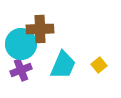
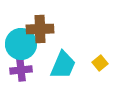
yellow square: moved 1 px right, 2 px up
purple cross: rotated 15 degrees clockwise
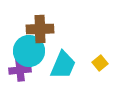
cyan circle: moved 8 px right, 7 px down
purple cross: moved 1 px left
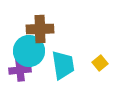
cyan trapezoid: rotated 32 degrees counterclockwise
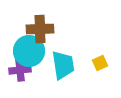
yellow square: rotated 14 degrees clockwise
